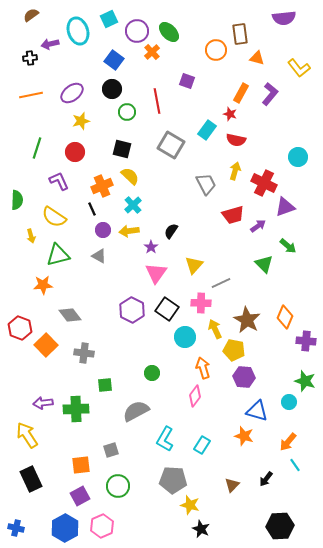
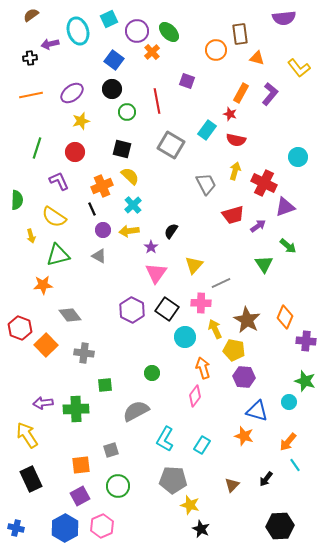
green triangle at (264, 264): rotated 12 degrees clockwise
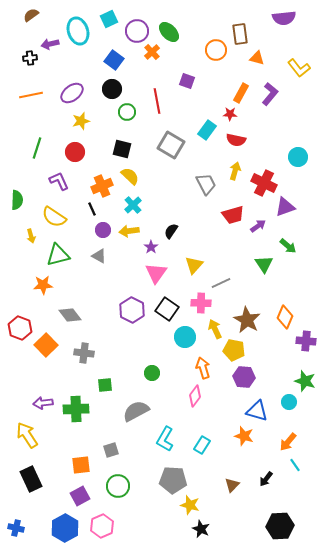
red star at (230, 114): rotated 16 degrees counterclockwise
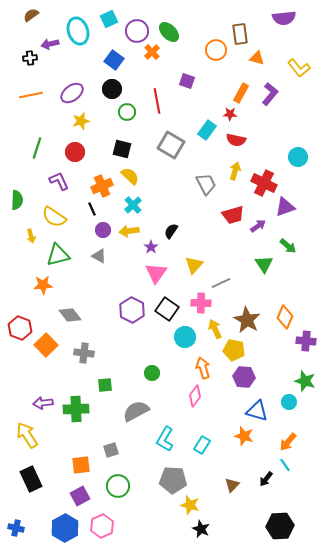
cyan line at (295, 465): moved 10 px left
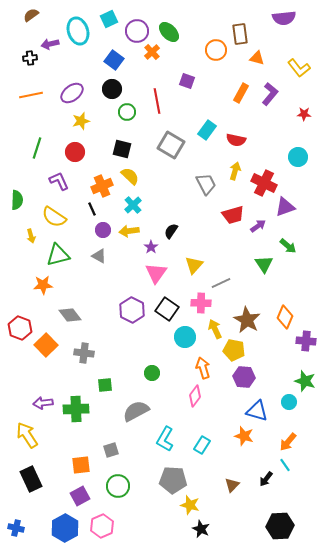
red star at (230, 114): moved 74 px right
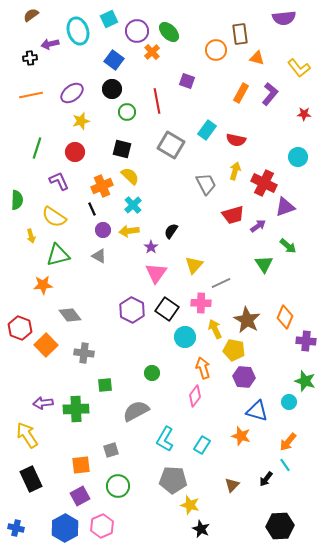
orange star at (244, 436): moved 3 px left
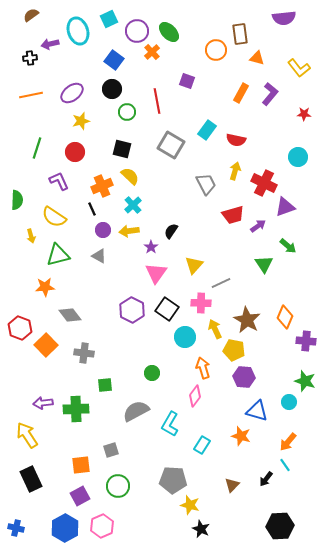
orange star at (43, 285): moved 2 px right, 2 px down
cyan L-shape at (165, 439): moved 5 px right, 15 px up
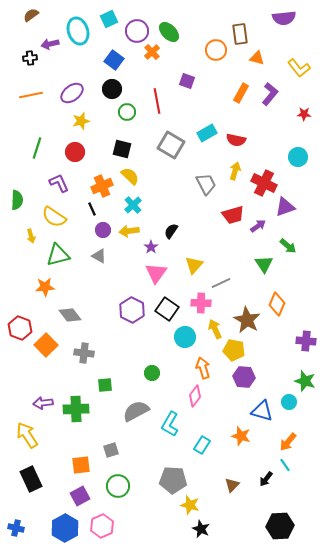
cyan rectangle at (207, 130): moved 3 px down; rotated 24 degrees clockwise
purple L-shape at (59, 181): moved 2 px down
orange diamond at (285, 317): moved 8 px left, 13 px up
blue triangle at (257, 411): moved 5 px right
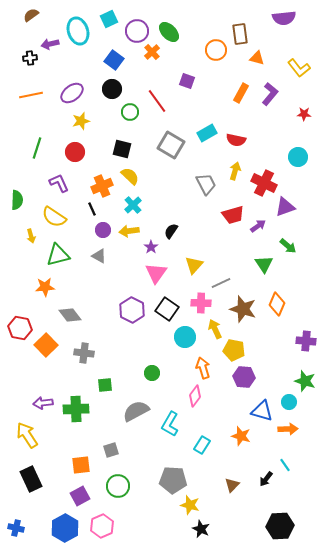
red line at (157, 101): rotated 25 degrees counterclockwise
green circle at (127, 112): moved 3 px right
brown star at (247, 320): moved 4 px left, 11 px up; rotated 12 degrees counterclockwise
red hexagon at (20, 328): rotated 10 degrees counterclockwise
orange arrow at (288, 442): moved 13 px up; rotated 132 degrees counterclockwise
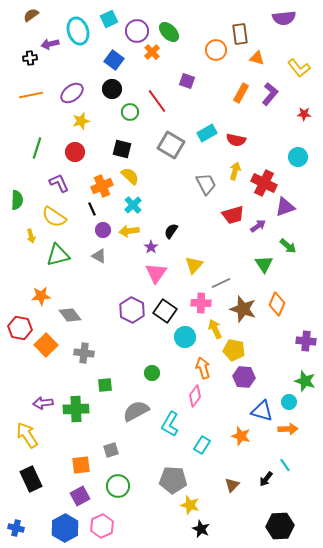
orange star at (45, 287): moved 4 px left, 9 px down
black square at (167, 309): moved 2 px left, 2 px down
